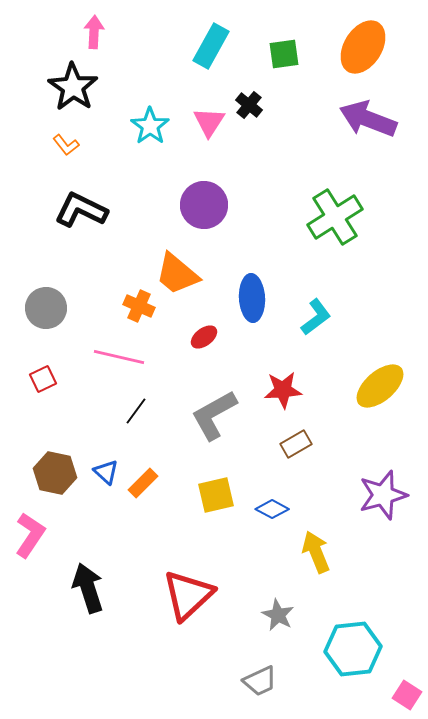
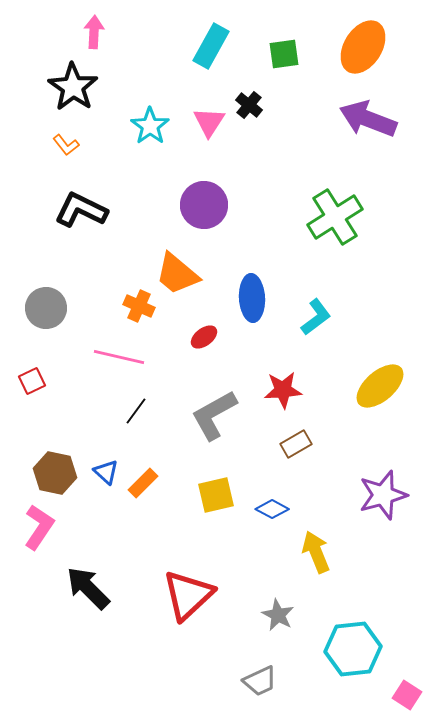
red square: moved 11 px left, 2 px down
pink L-shape: moved 9 px right, 8 px up
black arrow: rotated 27 degrees counterclockwise
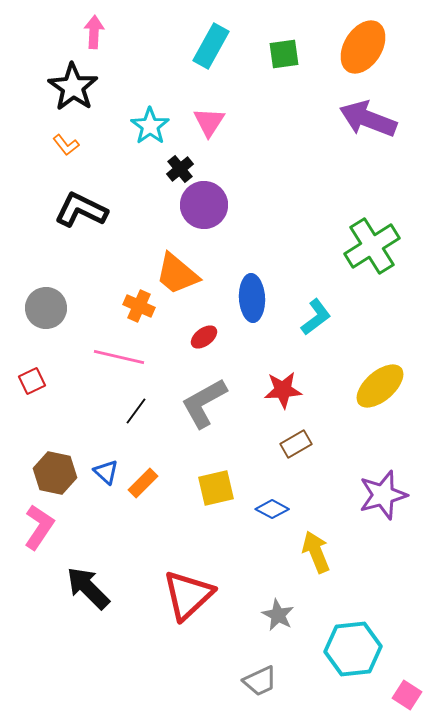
black cross: moved 69 px left, 64 px down; rotated 12 degrees clockwise
green cross: moved 37 px right, 29 px down
gray L-shape: moved 10 px left, 12 px up
yellow square: moved 7 px up
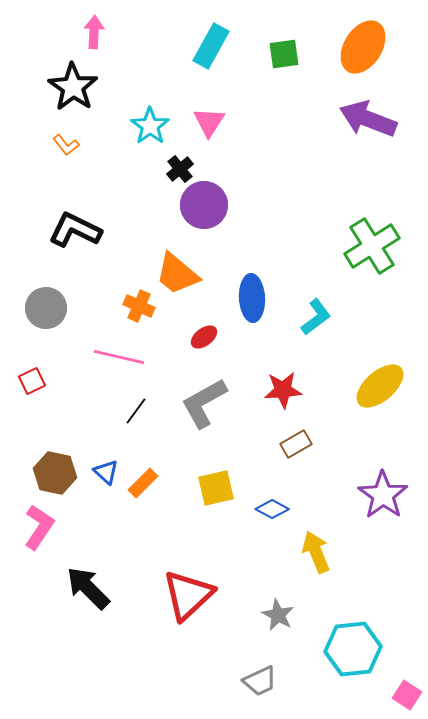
black L-shape: moved 6 px left, 20 px down
purple star: rotated 21 degrees counterclockwise
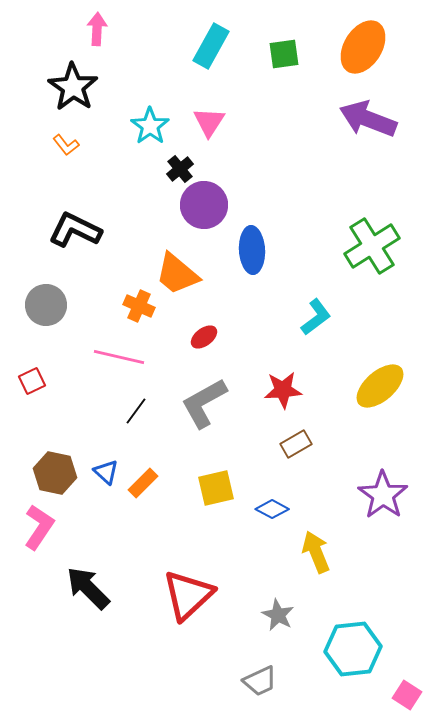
pink arrow: moved 3 px right, 3 px up
blue ellipse: moved 48 px up
gray circle: moved 3 px up
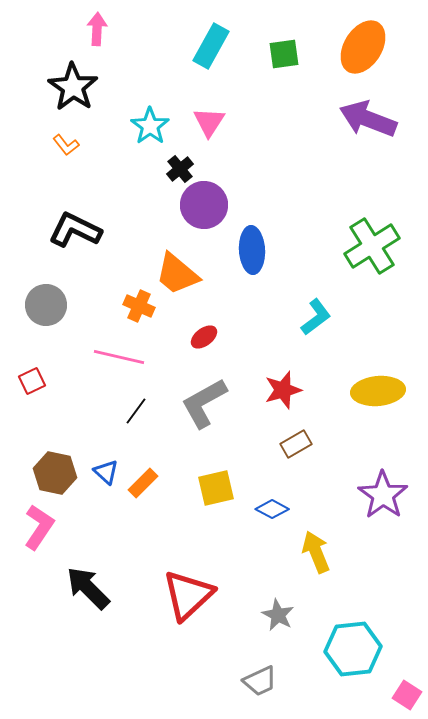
yellow ellipse: moved 2 px left, 5 px down; rotated 36 degrees clockwise
red star: rotated 12 degrees counterclockwise
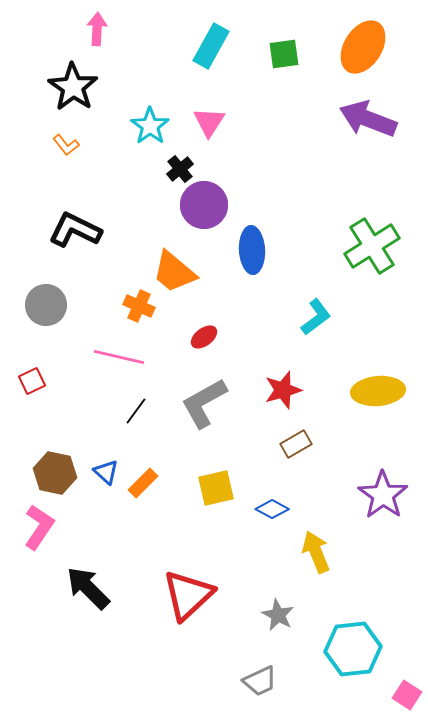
orange trapezoid: moved 3 px left, 2 px up
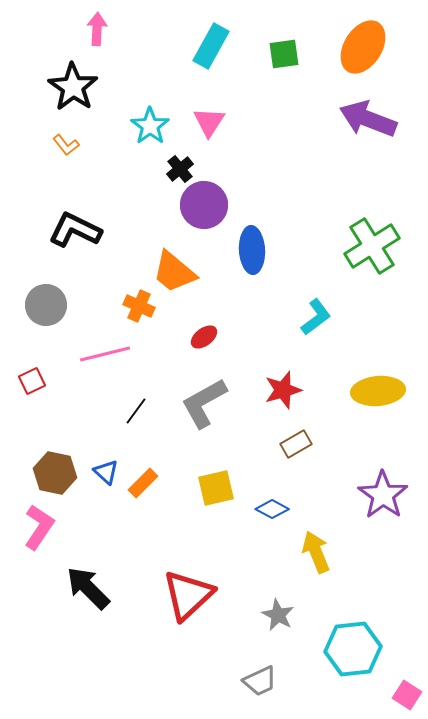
pink line: moved 14 px left, 3 px up; rotated 27 degrees counterclockwise
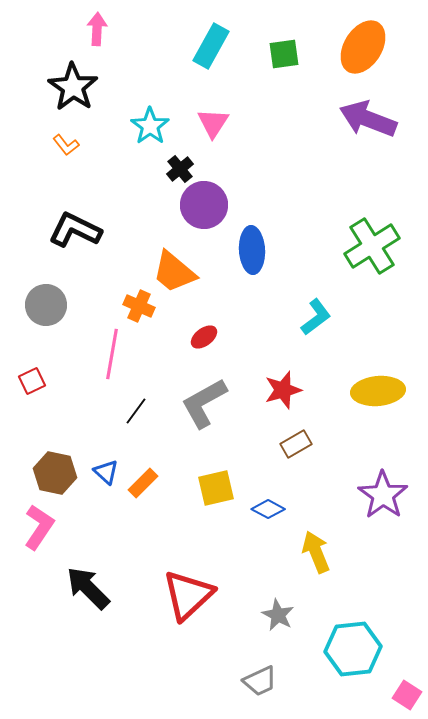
pink triangle: moved 4 px right, 1 px down
pink line: moved 7 px right; rotated 66 degrees counterclockwise
blue diamond: moved 4 px left
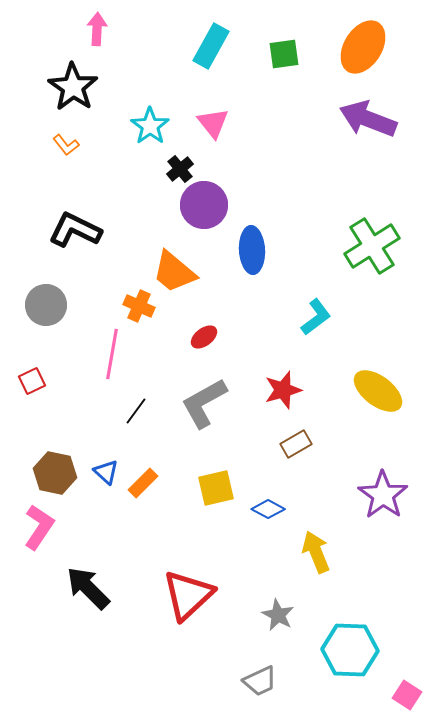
pink triangle: rotated 12 degrees counterclockwise
yellow ellipse: rotated 42 degrees clockwise
cyan hexagon: moved 3 px left, 1 px down; rotated 8 degrees clockwise
